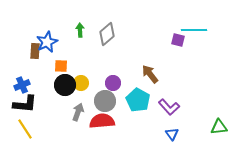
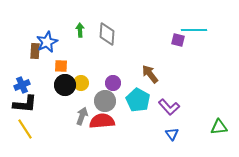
gray diamond: rotated 45 degrees counterclockwise
gray arrow: moved 4 px right, 4 px down
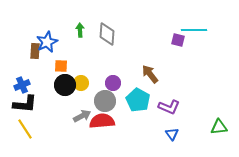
purple L-shape: rotated 25 degrees counterclockwise
gray arrow: rotated 42 degrees clockwise
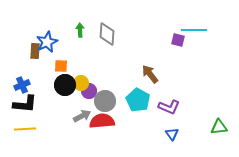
purple circle: moved 24 px left, 8 px down
yellow line: rotated 60 degrees counterclockwise
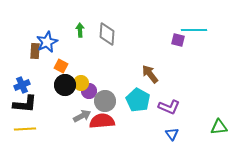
orange square: rotated 24 degrees clockwise
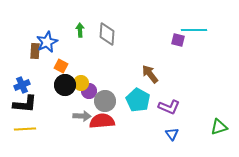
gray arrow: rotated 30 degrees clockwise
green triangle: rotated 12 degrees counterclockwise
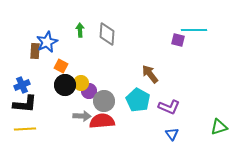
gray circle: moved 1 px left
